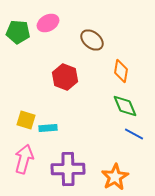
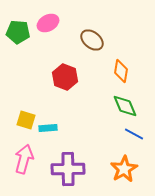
orange star: moved 9 px right, 8 px up
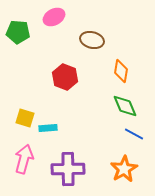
pink ellipse: moved 6 px right, 6 px up
brown ellipse: rotated 25 degrees counterclockwise
yellow square: moved 1 px left, 2 px up
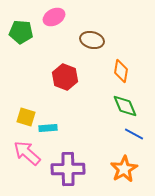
green pentagon: moved 3 px right
yellow square: moved 1 px right, 1 px up
pink arrow: moved 3 px right, 6 px up; rotated 64 degrees counterclockwise
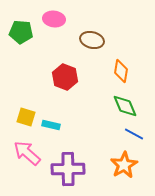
pink ellipse: moved 2 px down; rotated 35 degrees clockwise
cyan rectangle: moved 3 px right, 3 px up; rotated 18 degrees clockwise
orange star: moved 4 px up
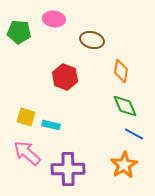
green pentagon: moved 2 px left
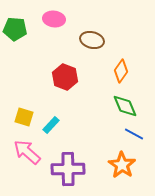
green pentagon: moved 4 px left, 3 px up
orange diamond: rotated 25 degrees clockwise
yellow square: moved 2 px left
cyan rectangle: rotated 60 degrees counterclockwise
pink arrow: moved 1 px up
orange star: moved 2 px left; rotated 8 degrees counterclockwise
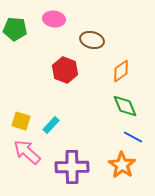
orange diamond: rotated 20 degrees clockwise
red hexagon: moved 7 px up
yellow square: moved 3 px left, 4 px down
blue line: moved 1 px left, 3 px down
purple cross: moved 4 px right, 2 px up
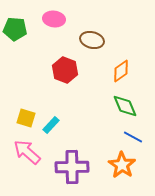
yellow square: moved 5 px right, 3 px up
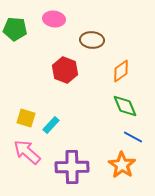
brown ellipse: rotated 10 degrees counterclockwise
